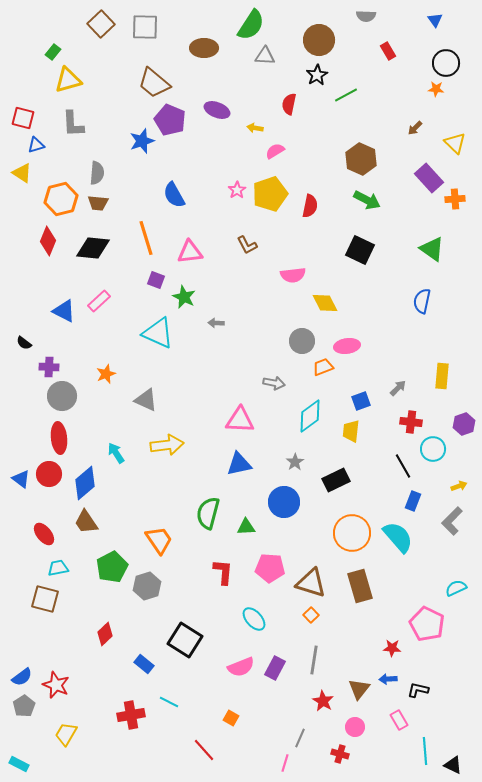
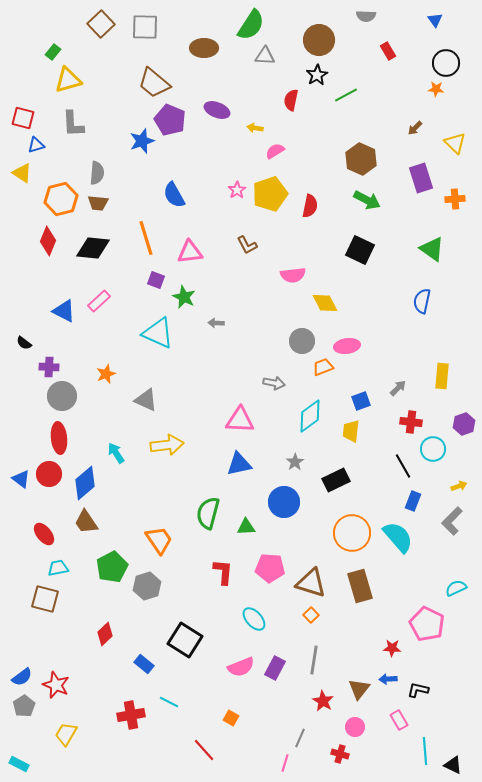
red semicircle at (289, 104): moved 2 px right, 4 px up
purple rectangle at (429, 178): moved 8 px left; rotated 24 degrees clockwise
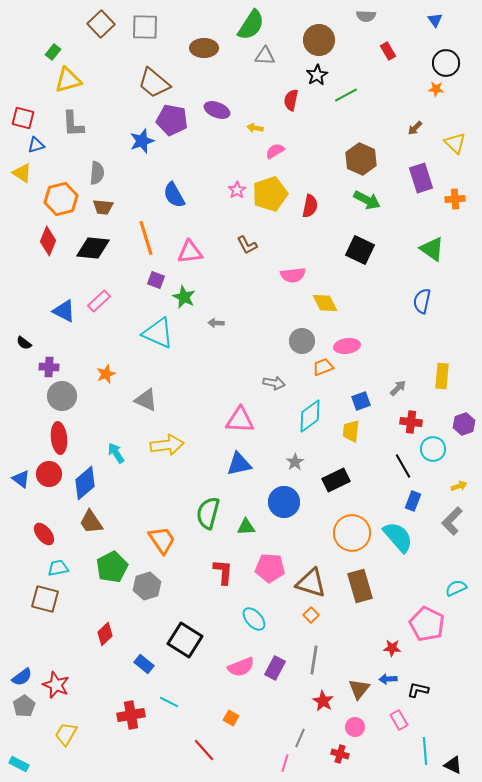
purple pentagon at (170, 120): moved 2 px right; rotated 12 degrees counterclockwise
brown trapezoid at (98, 203): moved 5 px right, 4 px down
brown trapezoid at (86, 522): moved 5 px right
orange trapezoid at (159, 540): moved 3 px right
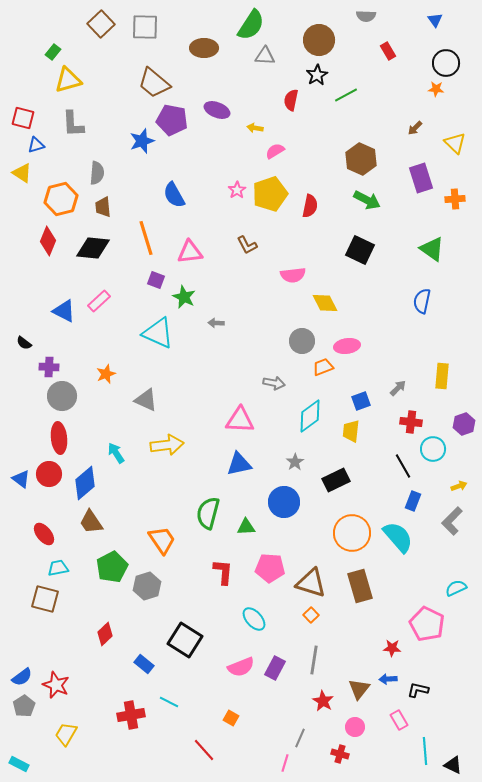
brown trapezoid at (103, 207): rotated 80 degrees clockwise
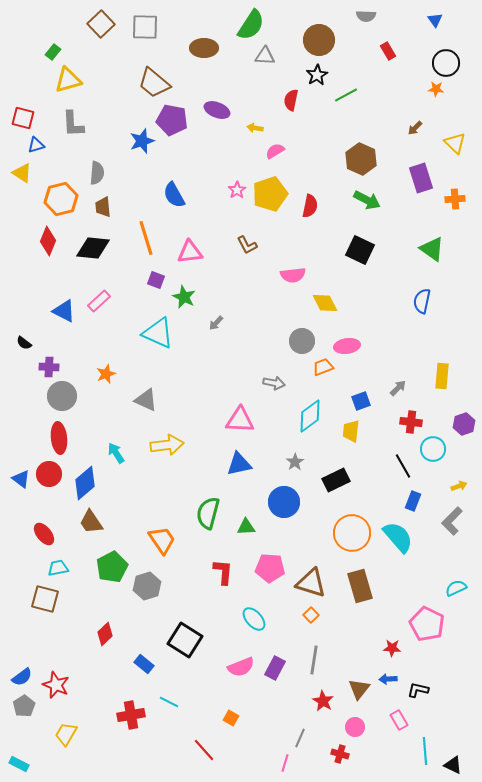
gray arrow at (216, 323): rotated 49 degrees counterclockwise
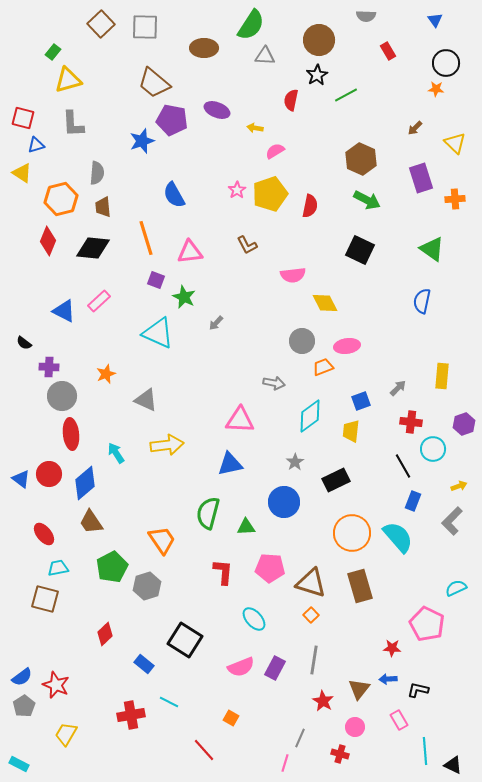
red ellipse at (59, 438): moved 12 px right, 4 px up
blue triangle at (239, 464): moved 9 px left
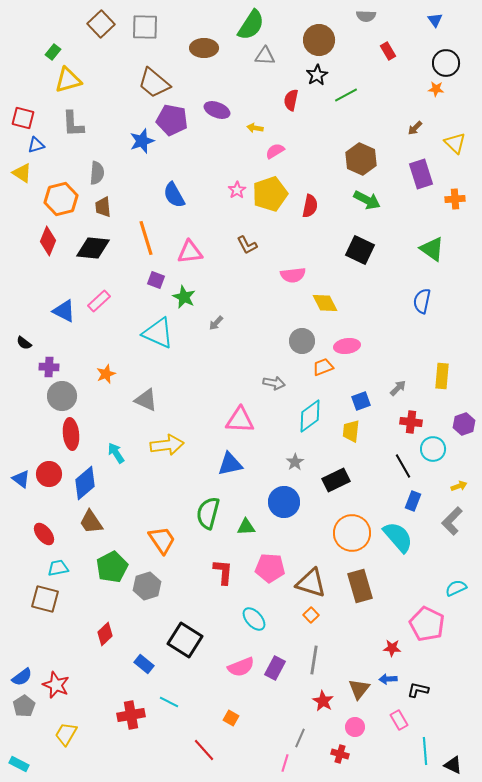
purple rectangle at (421, 178): moved 4 px up
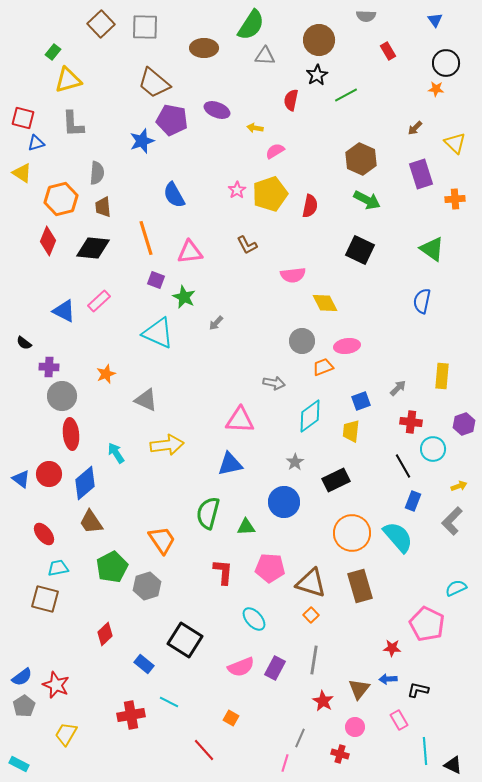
blue triangle at (36, 145): moved 2 px up
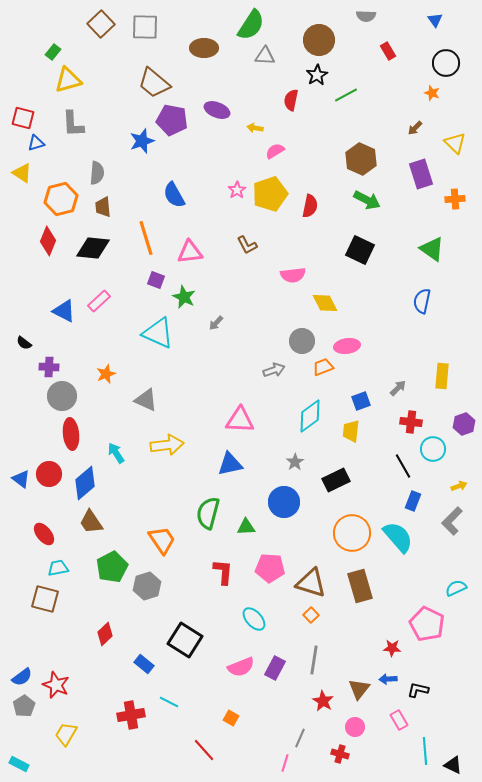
orange star at (436, 89): moved 4 px left, 4 px down; rotated 14 degrees clockwise
gray arrow at (274, 383): moved 13 px up; rotated 30 degrees counterclockwise
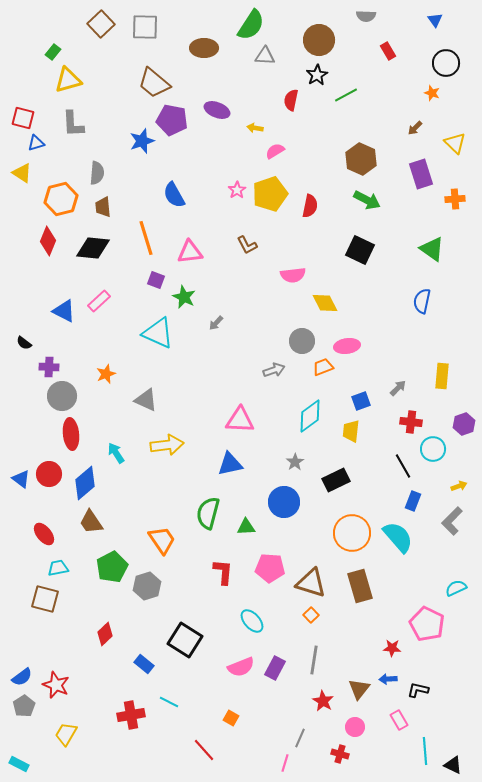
cyan ellipse at (254, 619): moved 2 px left, 2 px down
